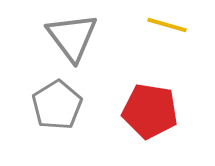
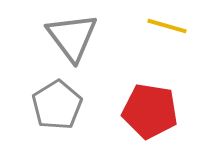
yellow line: moved 1 px down
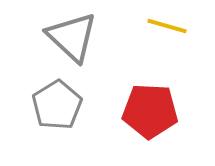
gray triangle: rotated 10 degrees counterclockwise
red pentagon: rotated 6 degrees counterclockwise
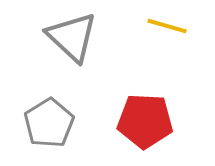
gray pentagon: moved 8 px left, 18 px down
red pentagon: moved 5 px left, 10 px down
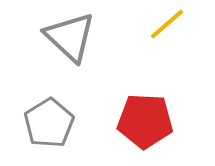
yellow line: moved 2 px up; rotated 57 degrees counterclockwise
gray triangle: moved 2 px left
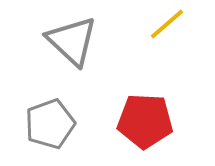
gray triangle: moved 2 px right, 4 px down
gray pentagon: moved 1 px right, 1 px down; rotated 12 degrees clockwise
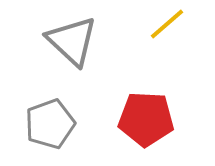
red pentagon: moved 1 px right, 2 px up
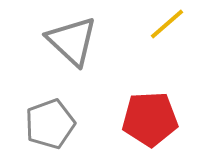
red pentagon: moved 4 px right; rotated 6 degrees counterclockwise
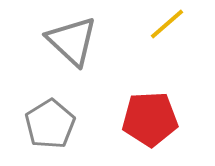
gray pentagon: rotated 12 degrees counterclockwise
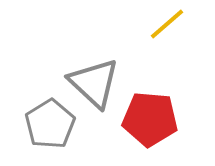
gray triangle: moved 22 px right, 42 px down
red pentagon: rotated 8 degrees clockwise
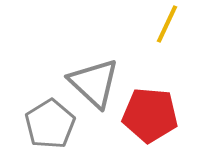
yellow line: rotated 24 degrees counterclockwise
red pentagon: moved 4 px up
